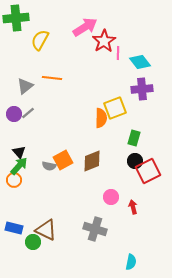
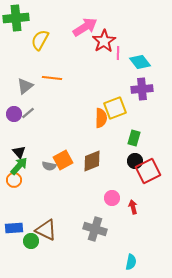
pink circle: moved 1 px right, 1 px down
blue rectangle: rotated 18 degrees counterclockwise
green circle: moved 2 px left, 1 px up
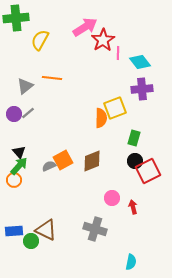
red star: moved 1 px left, 1 px up
gray semicircle: rotated 144 degrees clockwise
blue rectangle: moved 3 px down
